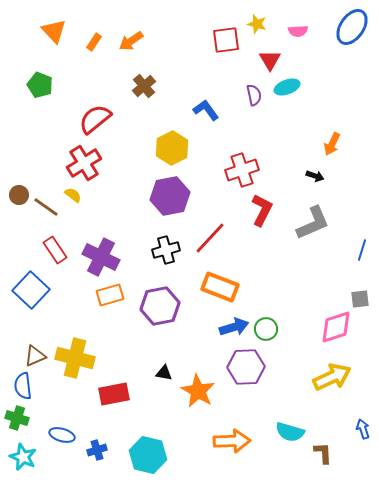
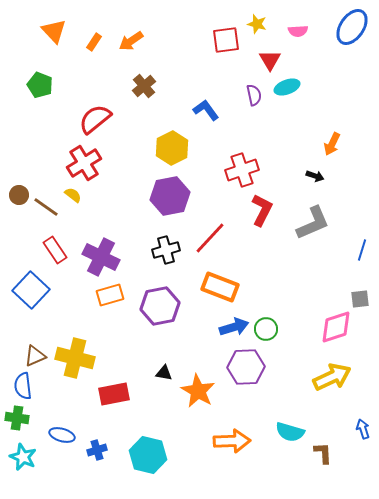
green cross at (17, 418): rotated 10 degrees counterclockwise
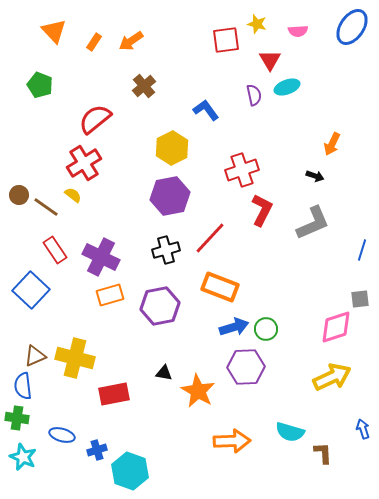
cyan hexagon at (148, 455): moved 18 px left, 16 px down; rotated 6 degrees clockwise
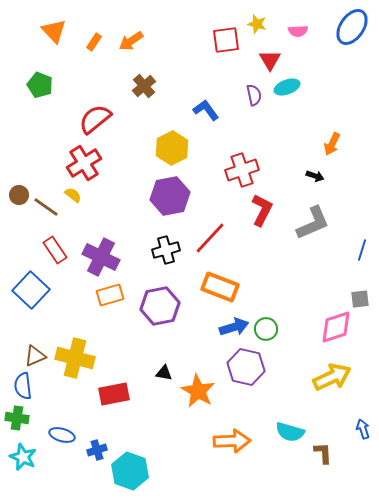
purple hexagon at (246, 367): rotated 15 degrees clockwise
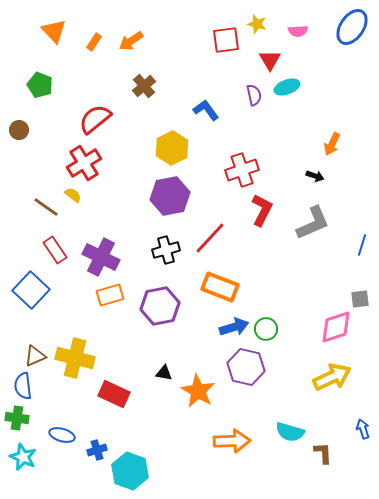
brown circle at (19, 195): moved 65 px up
blue line at (362, 250): moved 5 px up
red rectangle at (114, 394): rotated 36 degrees clockwise
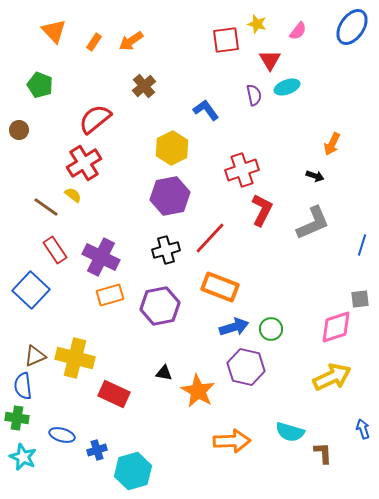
pink semicircle at (298, 31): rotated 48 degrees counterclockwise
green circle at (266, 329): moved 5 px right
cyan hexagon at (130, 471): moved 3 px right; rotated 24 degrees clockwise
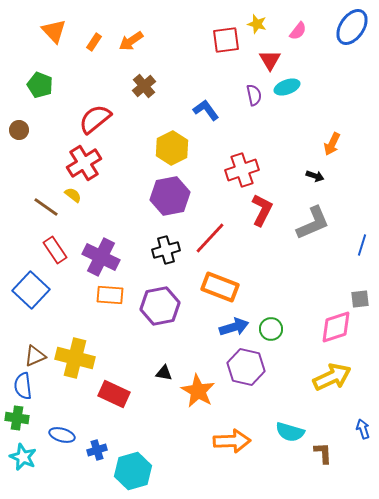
orange rectangle at (110, 295): rotated 20 degrees clockwise
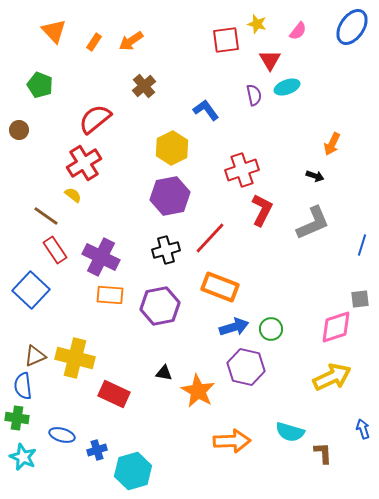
brown line at (46, 207): moved 9 px down
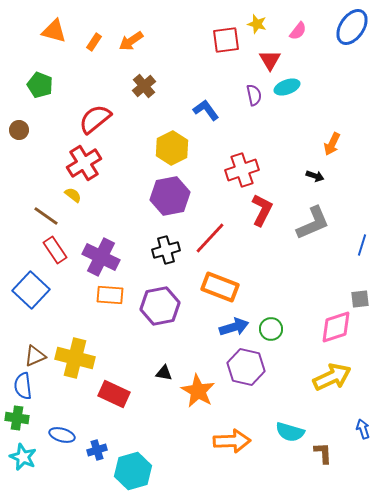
orange triangle at (54, 31): rotated 32 degrees counterclockwise
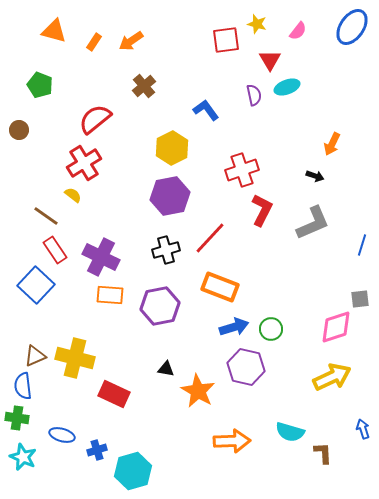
blue square at (31, 290): moved 5 px right, 5 px up
black triangle at (164, 373): moved 2 px right, 4 px up
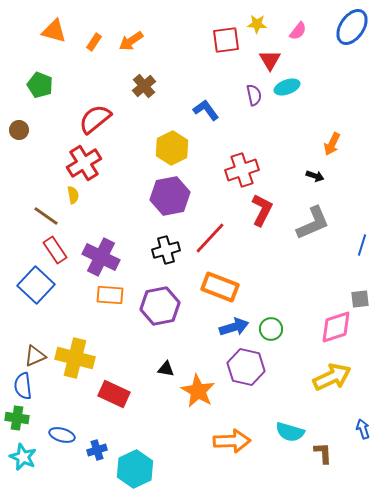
yellow star at (257, 24): rotated 12 degrees counterclockwise
yellow semicircle at (73, 195): rotated 42 degrees clockwise
cyan hexagon at (133, 471): moved 2 px right, 2 px up; rotated 9 degrees counterclockwise
